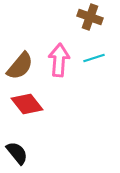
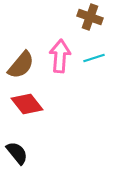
pink arrow: moved 1 px right, 4 px up
brown semicircle: moved 1 px right, 1 px up
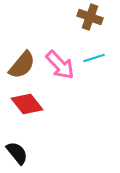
pink arrow: moved 9 px down; rotated 132 degrees clockwise
brown semicircle: moved 1 px right
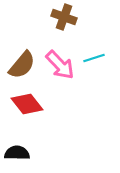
brown cross: moved 26 px left
black semicircle: rotated 50 degrees counterclockwise
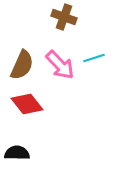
brown semicircle: rotated 16 degrees counterclockwise
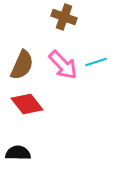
cyan line: moved 2 px right, 4 px down
pink arrow: moved 3 px right
black semicircle: moved 1 px right
